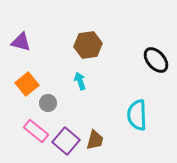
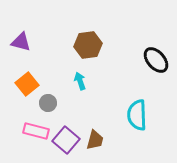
pink rectangle: rotated 25 degrees counterclockwise
purple square: moved 1 px up
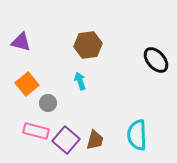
cyan semicircle: moved 20 px down
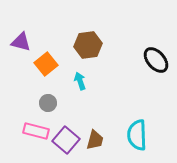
orange square: moved 19 px right, 20 px up
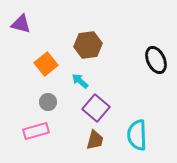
purple triangle: moved 18 px up
black ellipse: rotated 16 degrees clockwise
cyan arrow: rotated 30 degrees counterclockwise
gray circle: moved 1 px up
pink rectangle: rotated 30 degrees counterclockwise
purple square: moved 30 px right, 32 px up
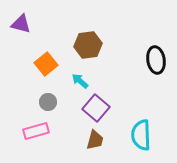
black ellipse: rotated 16 degrees clockwise
cyan semicircle: moved 4 px right
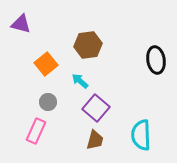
pink rectangle: rotated 50 degrees counterclockwise
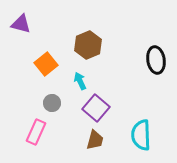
brown hexagon: rotated 16 degrees counterclockwise
cyan arrow: rotated 24 degrees clockwise
gray circle: moved 4 px right, 1 px down
pink rectangle: moved 1 px down
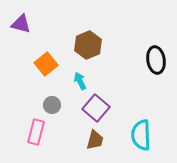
gray circle: moved 2 px down
pink rectangle: rotated 10 degrees counterclockwise
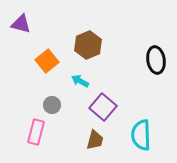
orange square: moved 1 px right, 3 px up
cyan arrow: rotated 36 degrees counterclockwise
purple square: moved 7 px right, 1 px up
